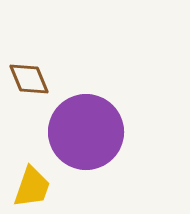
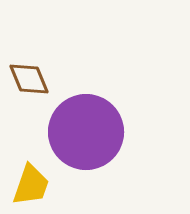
yellow trapezoid: moved 1 px left, 2 px up
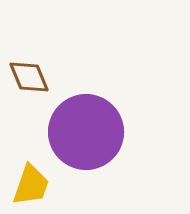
brown diamond: moved 2 px up
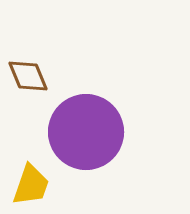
brown diamond: moved 1 px left, 1 px up
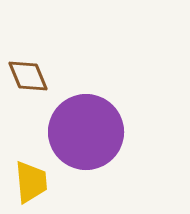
yellow trapezoid: moved 3 px up; rotated 24 degrees counterclockwise
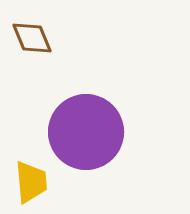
brown diamond: moved 4 px right, 38 px up
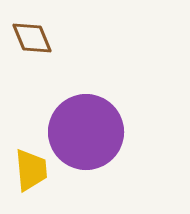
yellow trapezoid: moved 12 px up
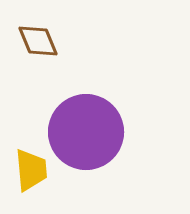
brown diamond: moved 6 px right, 3 px down
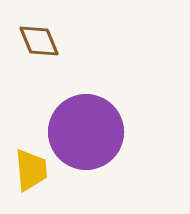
brown diamond: moved 1 px right
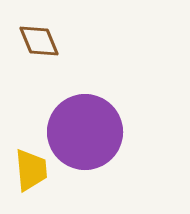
purple circle: moved 1 px left
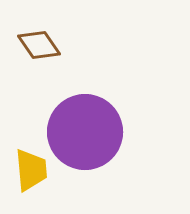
brown diamond: moved 4 px down; rotated 12 degrees counterclockwise
